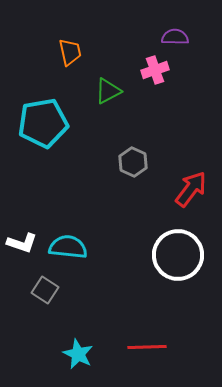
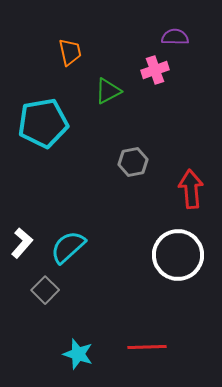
gray hexagon: rotated 24 degrees clockwise
red arrow: rotated 42 degrees counterclockwise
white L-shape: rotated 68 degrees counterclockwise
cyan semicircle: rotated 48 degrees counterclockwise
gray square: rotated 12 degrees clockwise
cyan star: rotated 8 degrees counterclockwise
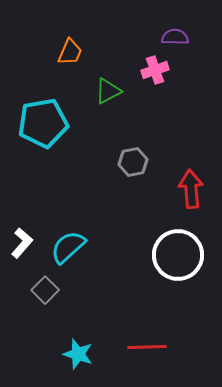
orange trapezoid: rotated 36 degrees clockwise
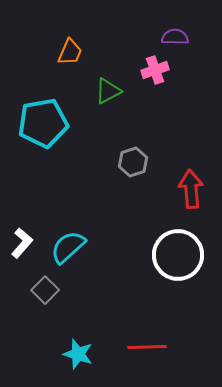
gray hexagon: rotated 8 degrees counterclockwise
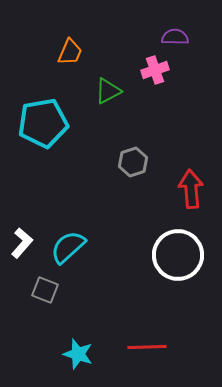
gray square: rotated 24 degrees counterclockwise
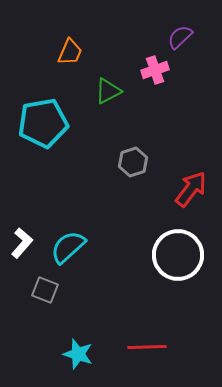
purple semicircle: moved 5 px right; rotated 44 degrees counterclockwise
red arrow: rotated 42 degrees clockwise
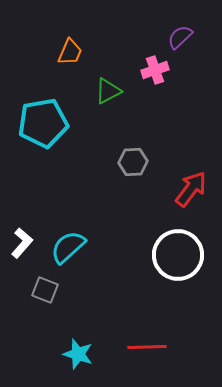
gray hexagon: rotated 16 degrees clockwise
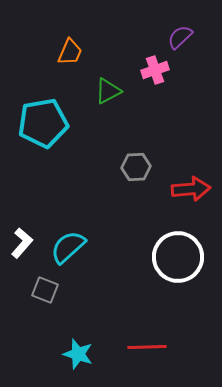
gray hexagon: moved 3 px right, 5 px down
red arrow: rotated 48 degrees clockwise
white circle: moved 2 px down
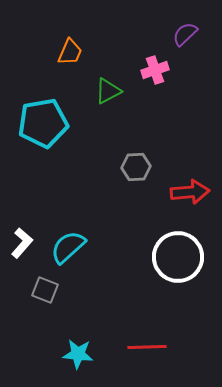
purple semicircle: moved 5 px right, 3 px up
red arrow: moved 1 px left, 3 px down
cyan star: rotated 12 degrees counterclockwise
